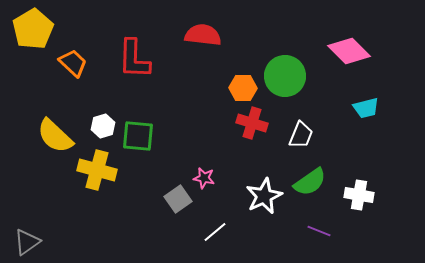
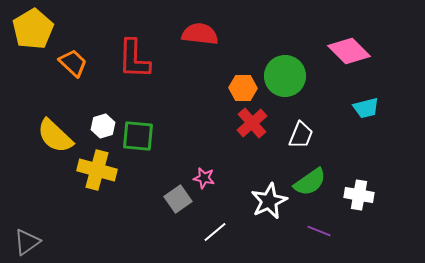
red semicircle: moved 3 px left, 1 px up
red cross: rotated 32 degrees clockwise
white star: moved 5 px right, 5 px down
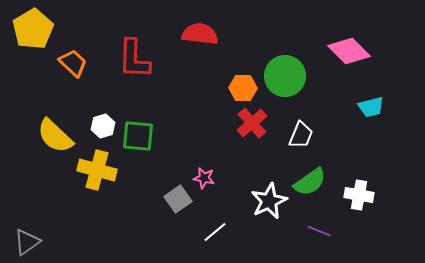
cyan trapezoid: moved 5 px right, 1 px up
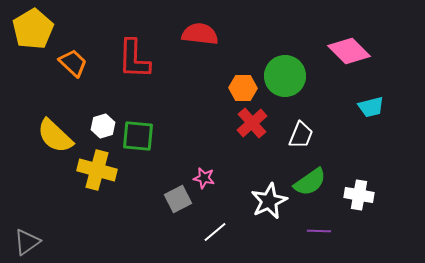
gray square: rotated 8 degrees clockwise
purple line: rotated 20 degrees counterclockwise
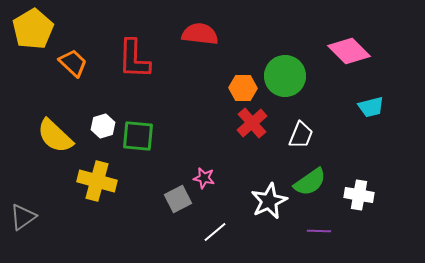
yellow cross: moved 11 px down
gray triangle: moved 4 px left, 25 px up
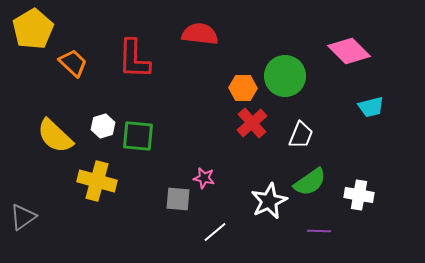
gray square: rotated 32 degrees clockwise
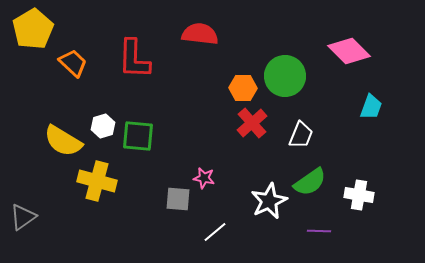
cyan trapezoid: rotated 56 degrees counterclockwise
yellow semicircle: moved 8 px right, 5 px down; rotated 12 degrees counterclockwise
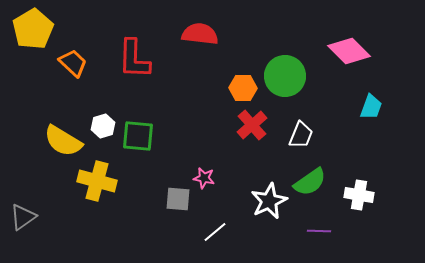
red cross: moved 2 px down
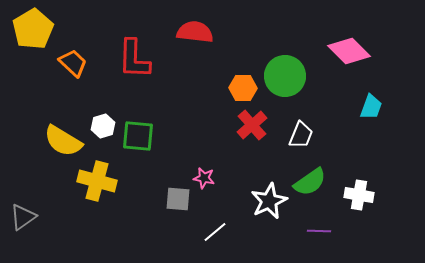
red semicircle: moved 5 px left, 2 px up
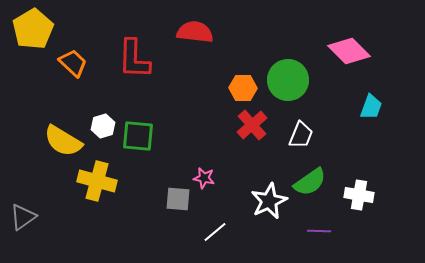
green circle: moved 3 px right, 4 px down
